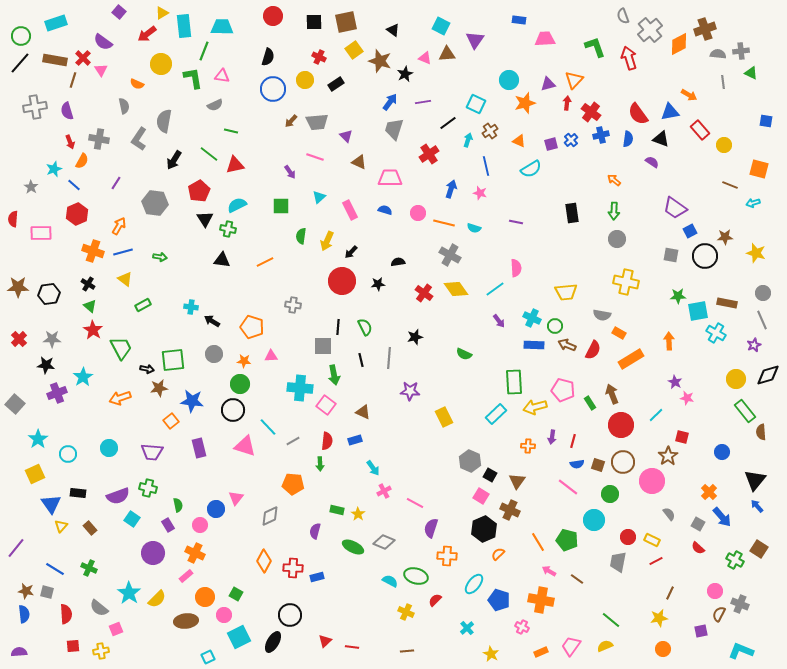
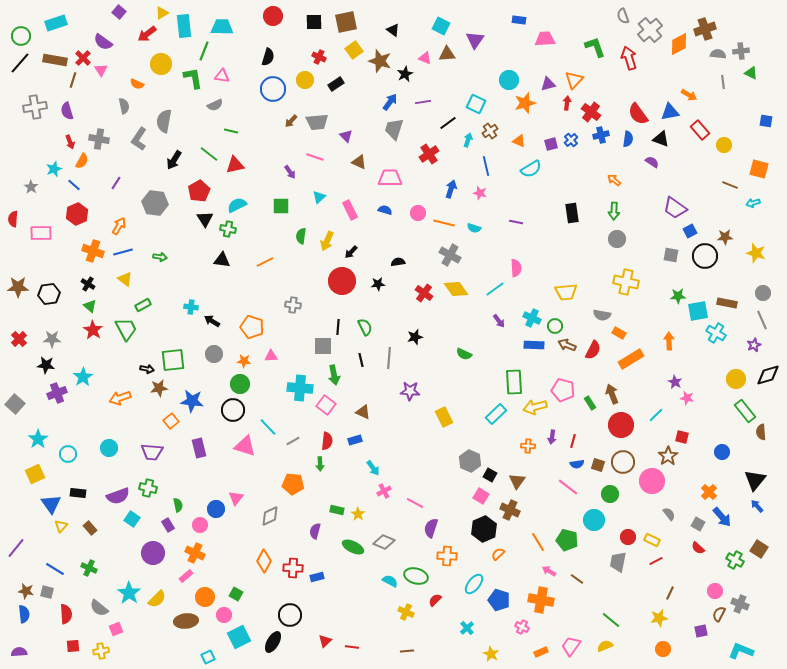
green trapezoid at (121, 348): moved 5 px right, 19 px up
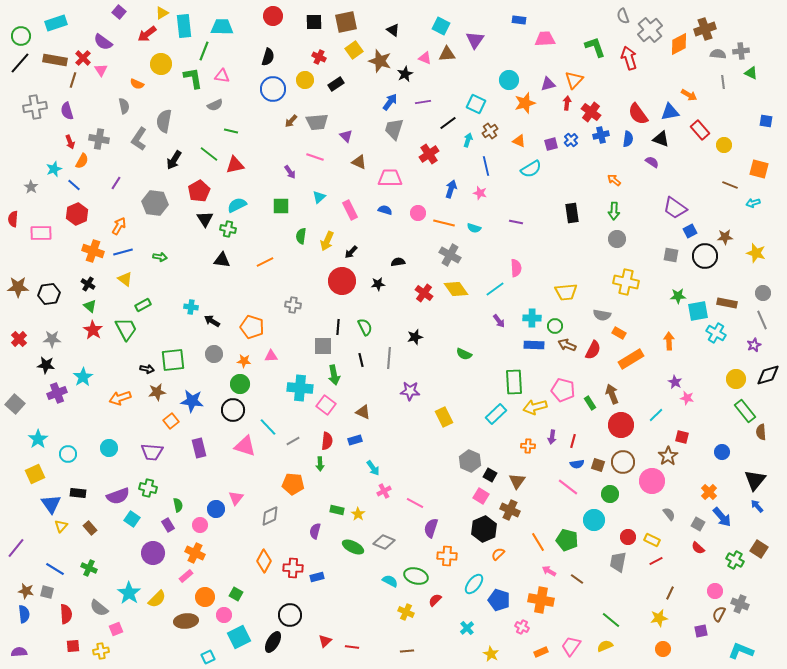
cyan cross at (532, 318): rotated 24 degrees counterclockwise
brown star at (159, 388): moved 2 px left, 4 px down
